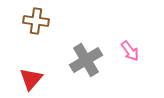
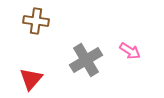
pink arrow: rotated 20 degrees counterclockwise
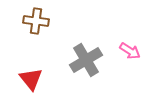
red triangle: rotated 20 degrees counterclockwise
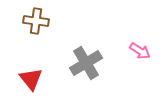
pink arrow: moved 10 px right
gray cross: moved 3 px down
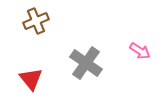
brown cross: rotated 30 degrees counterclockwise
gray cross: rotated 24 degrees counterclockwise
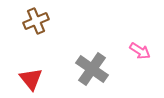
gray cross: moved 6 px right, 6 px down
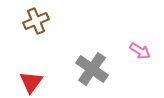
red triangle: moved 3 px down; rotated 15 degrees clockwise
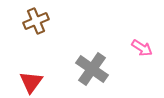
pink arrow: moved 2 px right, 3 px up
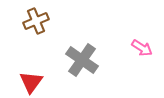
gray cross: moved 10 px left, 9 px up
